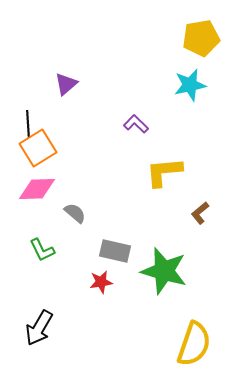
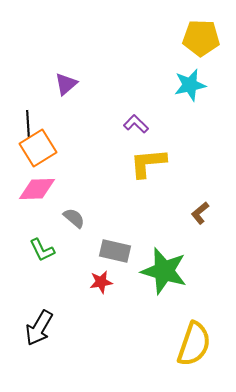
yellow pentagon: rotated 12 degrees clockwise
yellow L-shape: moved 16 px left, 9 px up
gray semicircle: moved 1 px left, 5 px down
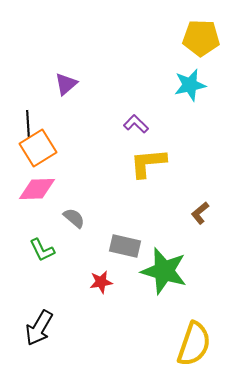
gray rectangle: moved 10 px right, 5 px up
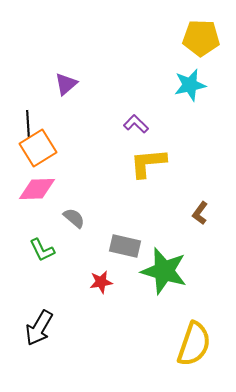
brown L-shape: rotated 15 degrees counterclockwise
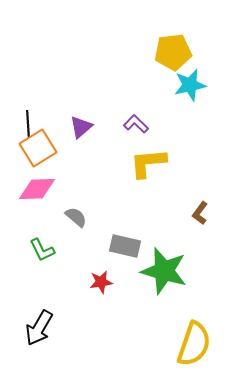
yellow pentagon: moved 28 px left, 14 px down; rotated 9 degrees counterclockwise
purple triangle: moved 15 px right, 43 px down
gray semicircle: moved 2 px right, 1 px up
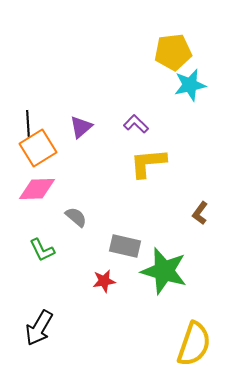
red star: moved 3 px right, 1 px up
